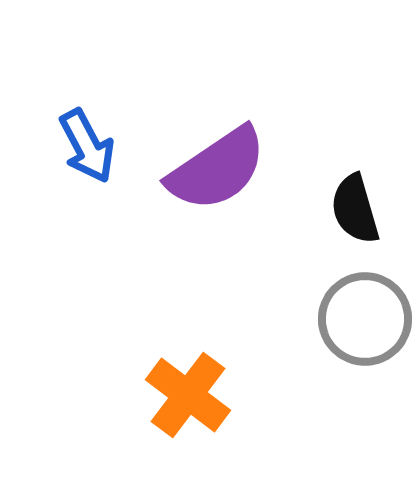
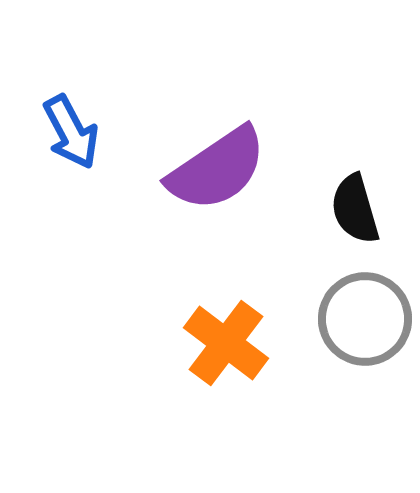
blue arrow: moved 16 px left, 14 px up
orange cross: moved 38 px right, 52 px up
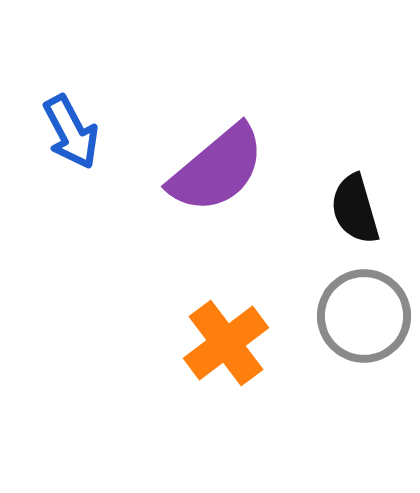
purple semicircle: rotated 6 degrees counterclockwise
gray circle: moved 1 px left, 3 px up
orange cross: rotated 16 degrees clockwise
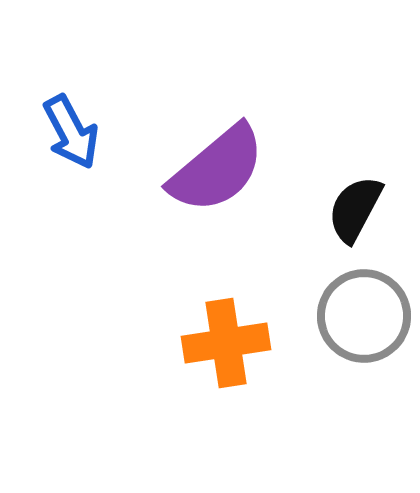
black semicircle: rotated 44 degrees clockwise
orange cross: rotated 28 degrees clockwise
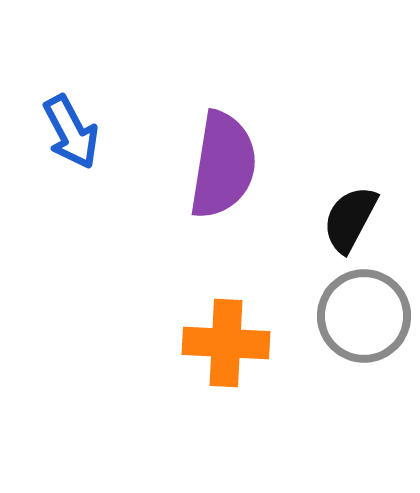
purple semicircle: moved 6 px right, 4 px up; rotated 41 degrees counterclockwise
black semicircle: moved 5 px left, 10 px down
orange cross: rotated 12 degrees clockwise
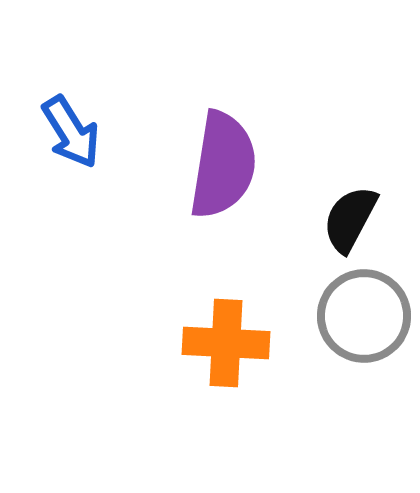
blue arrow: rotated 4 degrees counterclockwise
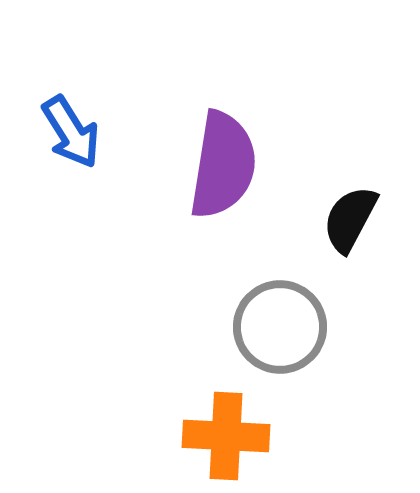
gray circle: moved 84 px left, 11 px down
orange cross: moved 93 px down
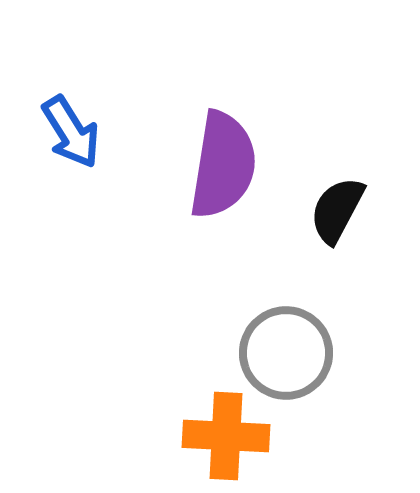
black semicircle: moved 13 px left, 9 px up
gray circle: moved 6 px right, 26 px down
